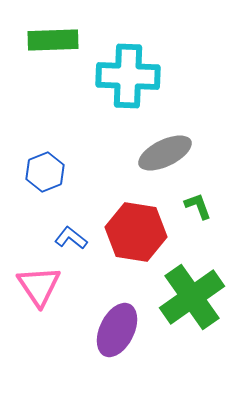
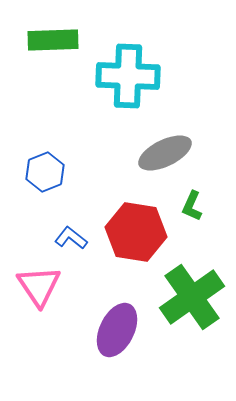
green L-shape: moved 6 px left; rotated 136 degrees counterclockwise
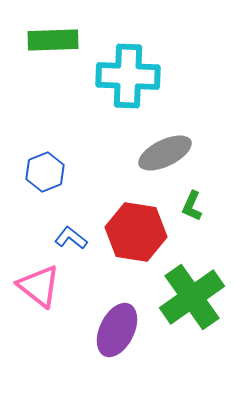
pink triangle: rotated 18 degrees counterclockwise
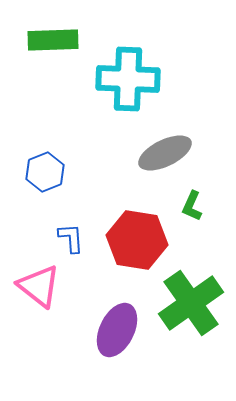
cyan cross: moved 3 px down
red hexagon: moved 1 px right, 8 px down
blue L-shape: rotated 48 degrees clockwise
green cross: moved 1 px left, 6 px down
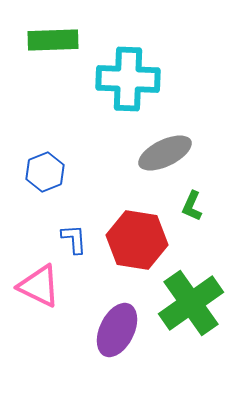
blue L-shape: moved 3 px right, 1 px down
pink triangle: rotated 12 degrees counterclockwise
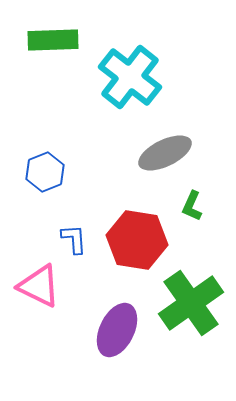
cyan cross: moved 2 px right, 2 px up; rotated 36 degrees clockwise
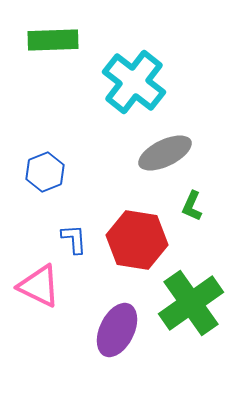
cyan cross: moved 4 px right, 5 px down
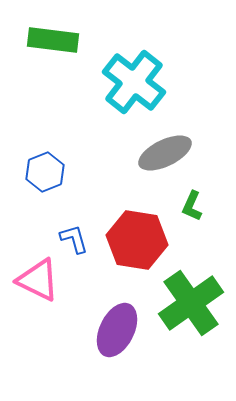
green rectangle: rotated 9 degrees clockwise
blue L-shape: rotated 12 degrees counterclockwise
pink triangle: moved 1 px left, 6 px up
